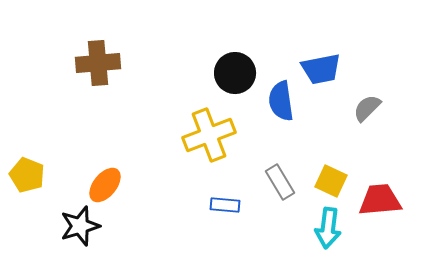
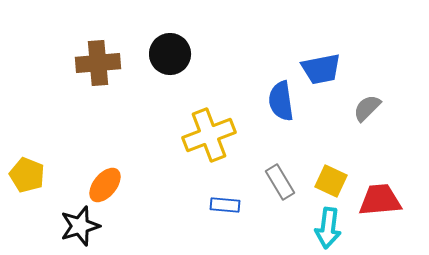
black circle: moved 65 px left, 19 px up
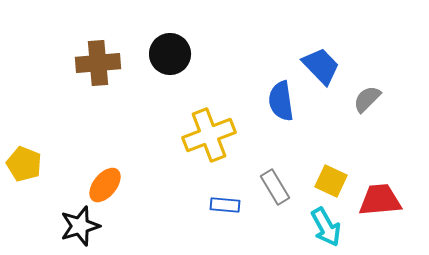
blue trapezoid: moved 3 px up; rotated 123 degrees counterclockwise
gray semicircle: moved 9 px up
yellow pentagon: moved 3 px left, 11 px up
gray rectangle: moved 5 px left, 5 px down
cyan arrow: moved 2 px left, 1 px up; rotated 36 degrees counterclockwise
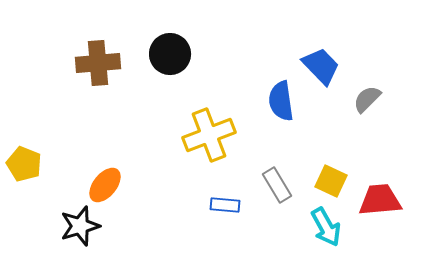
gray rectangle: moved 2 px right, 2 px up
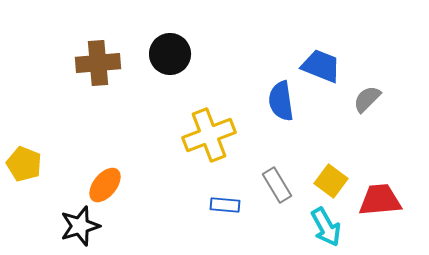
blue trapezoid: rotated 24 degrees counterclockwise
yellow square: rotated 12 degrees clockwise
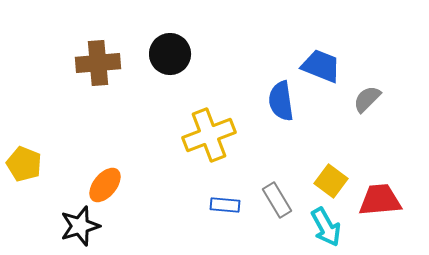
gray rectangle: moved 15 px down
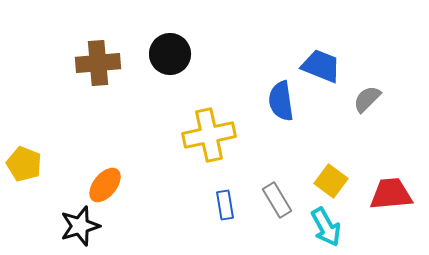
yellow cross: rotated 9 degrees clockwise
red trapezoid: moved 11 px right, 6 px up
blue rectangle: rotated 76 degrees clockwise
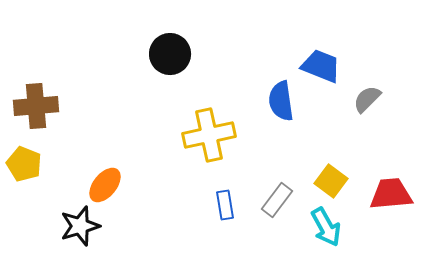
brown cross: moved 62 px left, 43 px down
gray rectangle: rotated 68 degrees clockwise
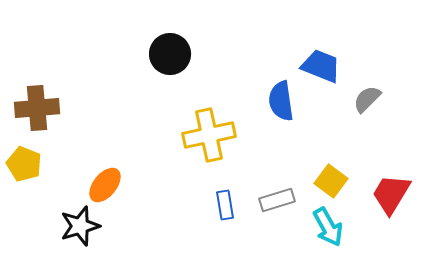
brown cross: moved 1 px right, 2 px down
red trapezoid: rotated 54 degrees counterclockwise
gray rectangle: rotated 36 degrees clockwise
cyan arrow: moved 2 px right
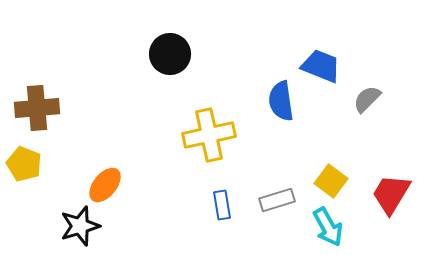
blue rectangle: moved 3 px left
